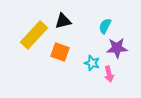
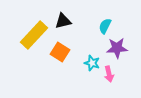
orange square: rotated 12 degrees clockwise
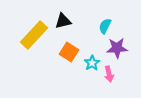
orange square: moved 9 px right
cyan star: rotated 21 degrees clockwise
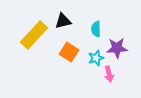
cyan semicircle: moved 9 px left, 3 px down; rotated 28 degrees counterclockwise
cyan star: moved 4 px right, 5 px up; rotated 14 degrees clockwise
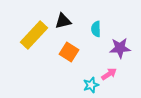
purple star: moved 3 px right
cyan star: moved 5 px left, 27 px down
pink arrow: rotated 112 degrees counterclockwise
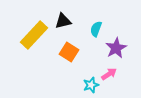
cyan semicircle: rotated 21 degrees clockwise
purple star: moved 4 px left; rotated 25 degrees counterclockwise
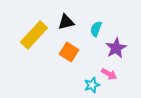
black triangle: moved 3 px right, 1 px down
pink arrow: rotated 63 degrees clockwise
cyan star: moved 1 px right
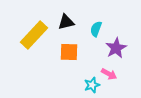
orange square: rotated 30 degrees counterclockwise
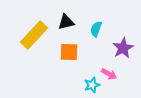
purple star: moved 7 px right
